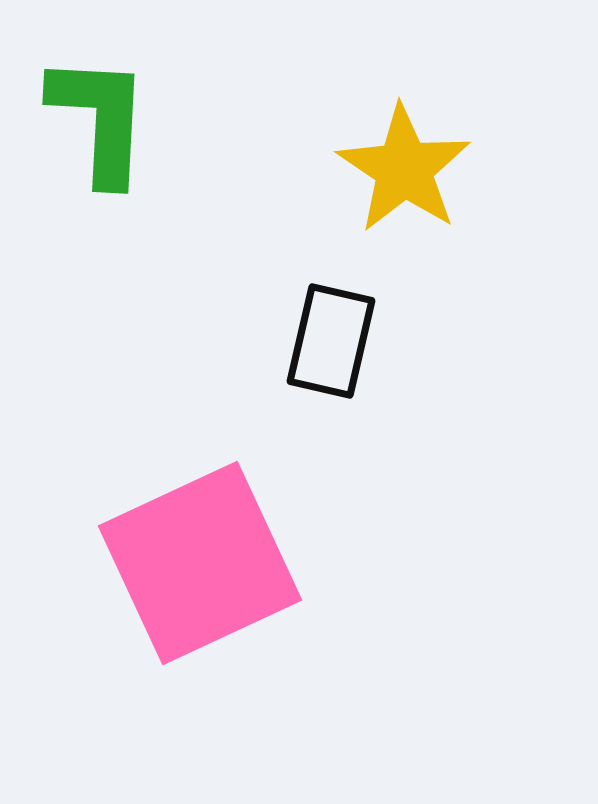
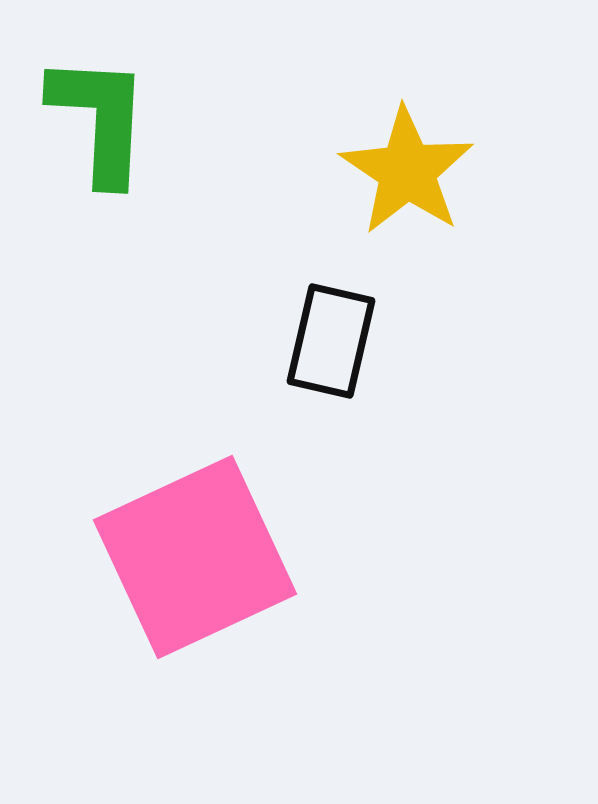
yellow star: moved 3 px right, 2 px down
pink square: moved 5 px left, 6 px up
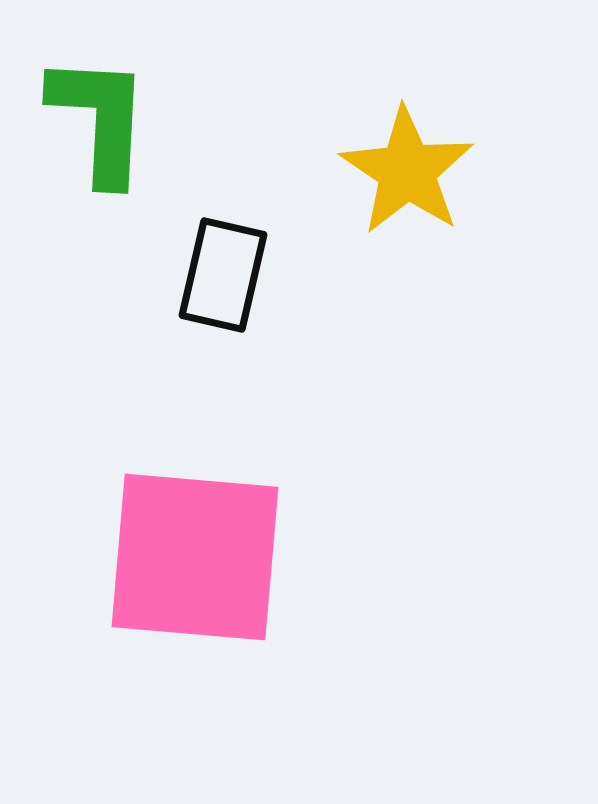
black rectangle: moved 108 px left, 66 px up
pink square: rotated 30 degrees clockwise
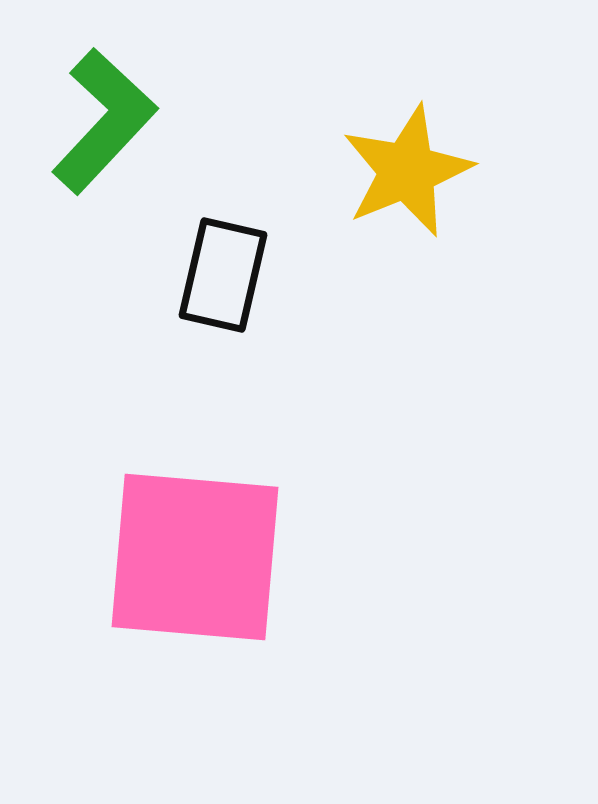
green L-shape: moved 4 px right, 2 px down; rotated 40 degrees clockwise
yellow star: rotated 16 degrees clockwise
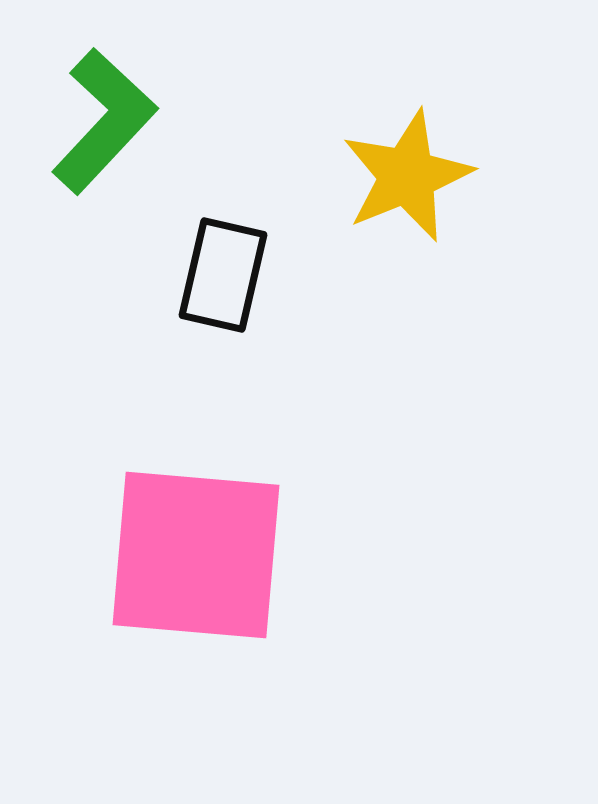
yellow star: moved 5 px down
pink square: moved 1 px right, 2 px up
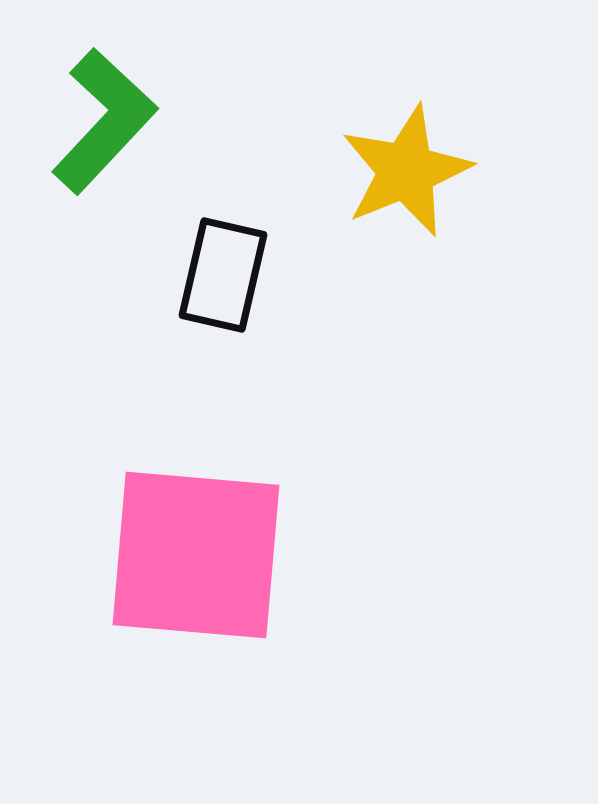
yellow star: moved 1 px left, 5 px up
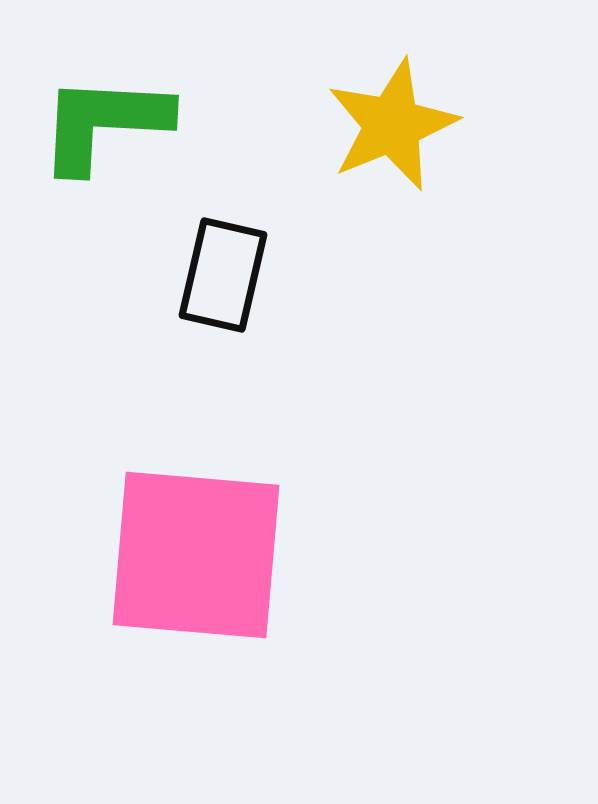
green L-shape: moved 2 px down; rotated 130 degrees counterclockwise
yellow star: moved 14 px left, 46 px up
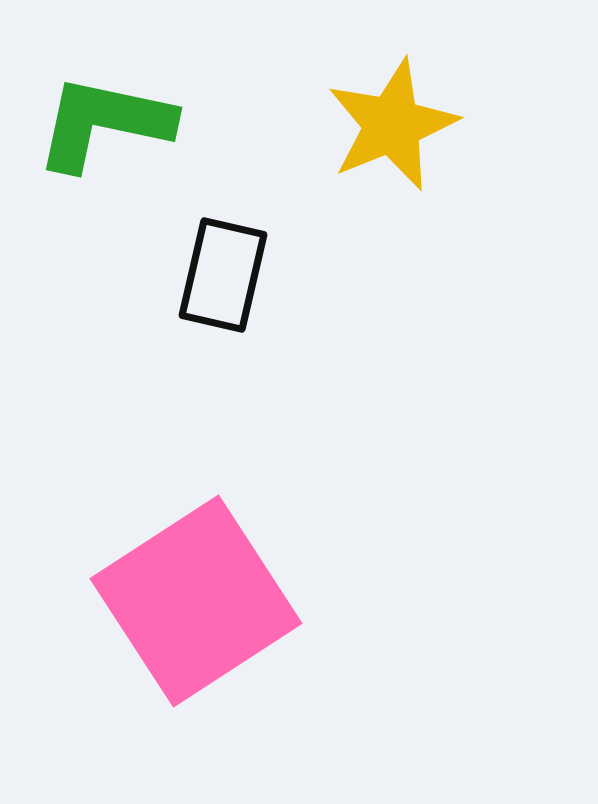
green L-shape: rotated 9 degrees clockwise
pink square: moved 46 px down; rotated 38 degrees counterclockwise
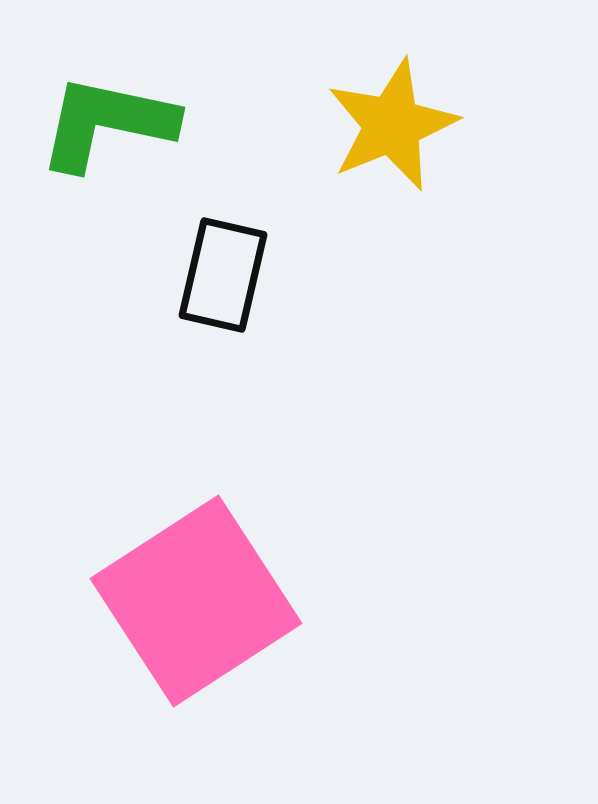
green L-shape: moved 3 px right
